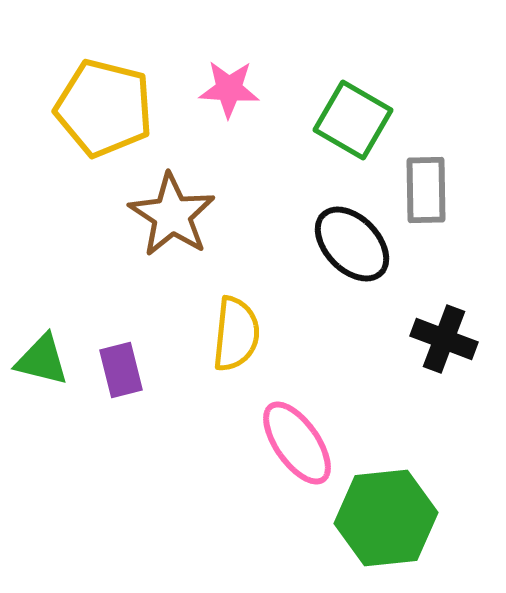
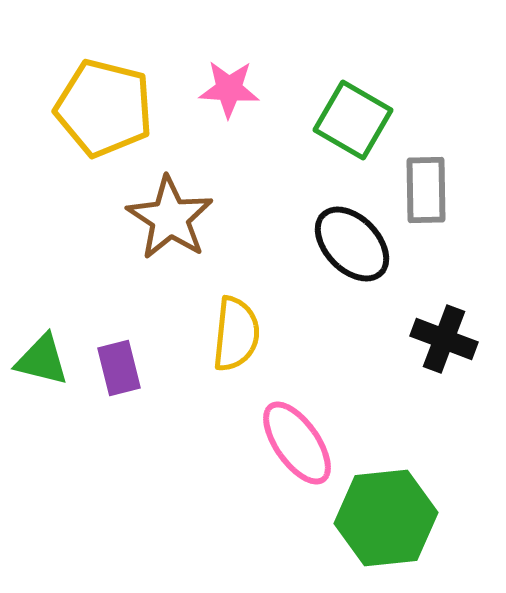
brown star: moved 2 px left, 3 px down
purple rectangle: moved 2 px left, 2 px up
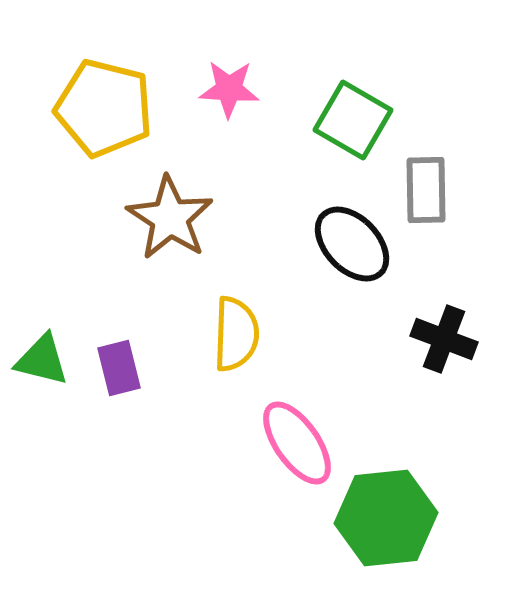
yellow semicircle: rotated 4 degrees counterclockwise
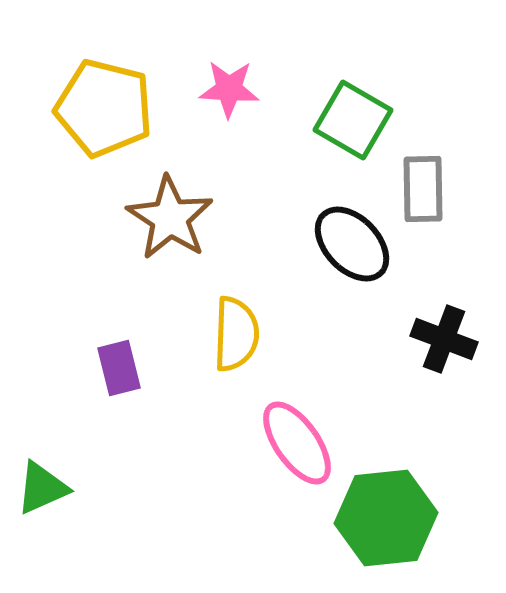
gray rectangle: moved 3 px left, 1 px up
green triangle: moved 128 px down; rotated 38 degrees counterclockwise
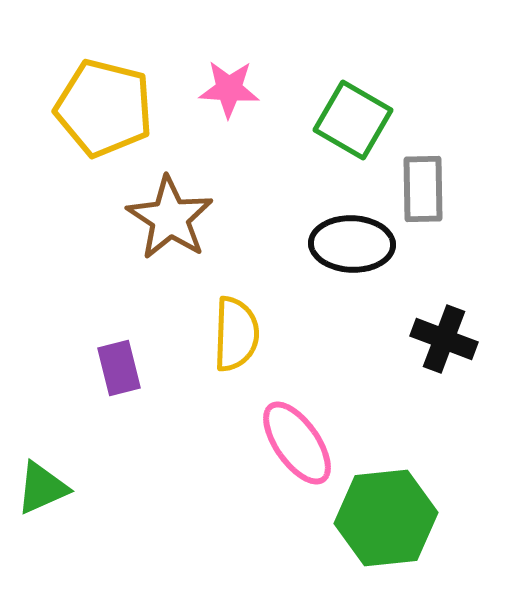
black ellipse: rotated 44 degrees counterclockwise
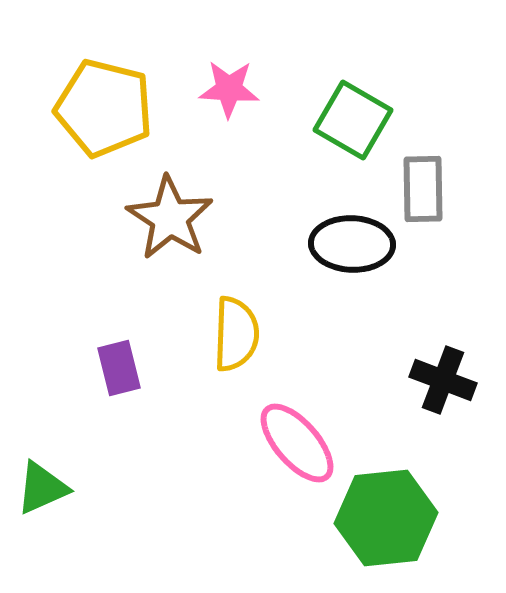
black cross: moved 1 px left, 41 px down
pink ellipse: rotated 6 degrees counterclockwise
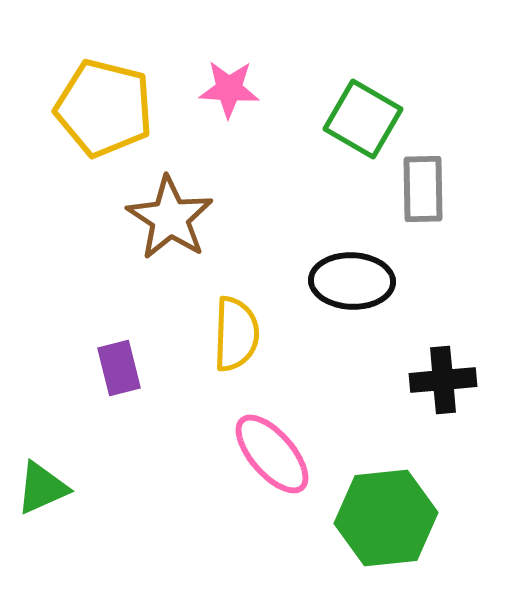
green square: moved 10 px right, 1 px up
black ellipse: moved 37 px down
black cross: rotated 26 degrees counterclockwise
pink ellipse: moved 25 px left, 11 px down
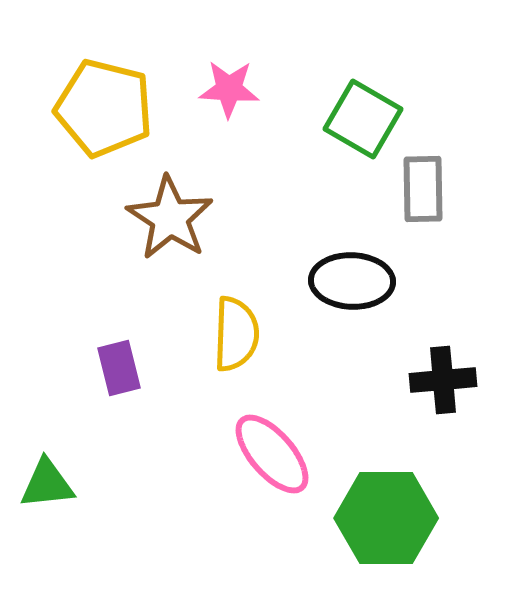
green triangle: moved 5 px right, 4 px up; rotated 18 degrees clockwise
green hexagon: rotated 6 degrees clockwise
